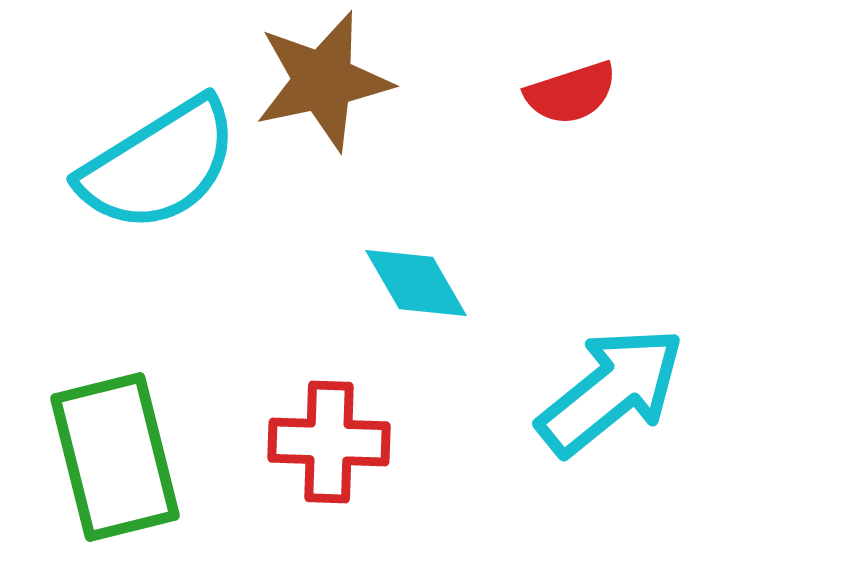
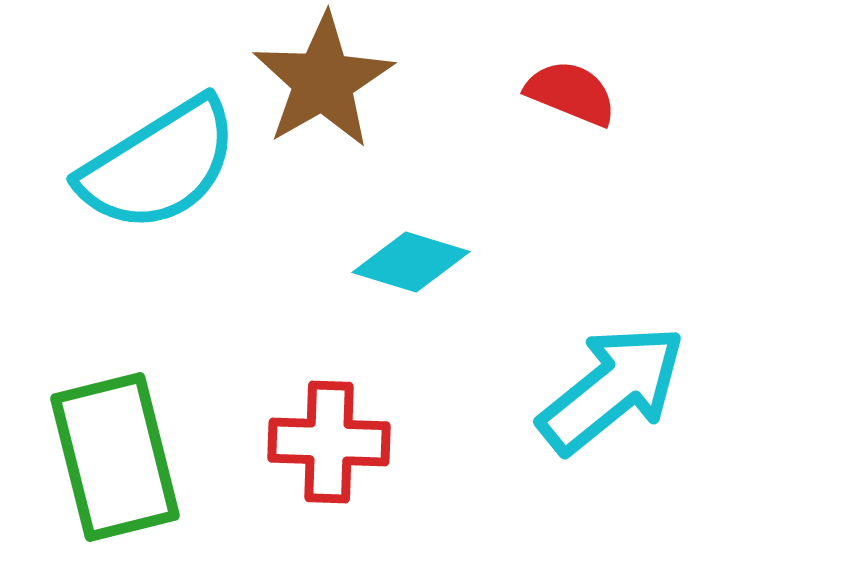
brown star: rotated 18 degrees counterclockwise
red semicircle: rotated 140 degrees counterclockwise
cyan diamond: moved 5 px left, 21 px up; rotated 43 degrees counterclockwise
cyan arrow: moved 1 px right, 2 px up
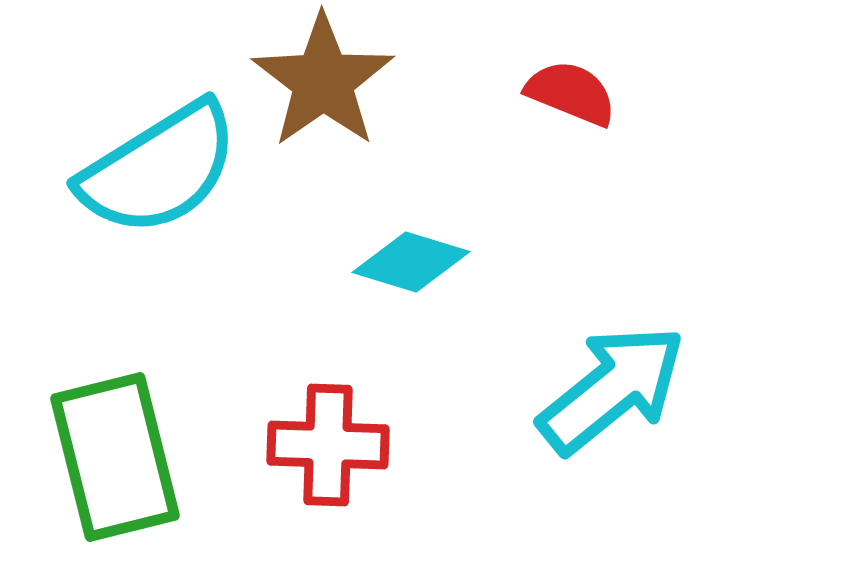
brown star: rotated 5 degrees counterclockwise
cyan semicircle: moved 4 px down
red cross: moved 1 px left, 3 px down
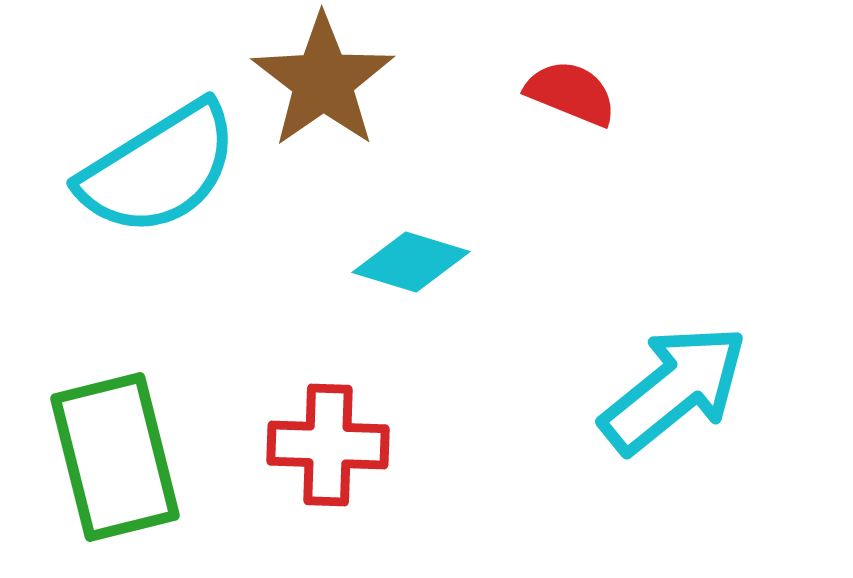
cyan arrow: moved 62 px right
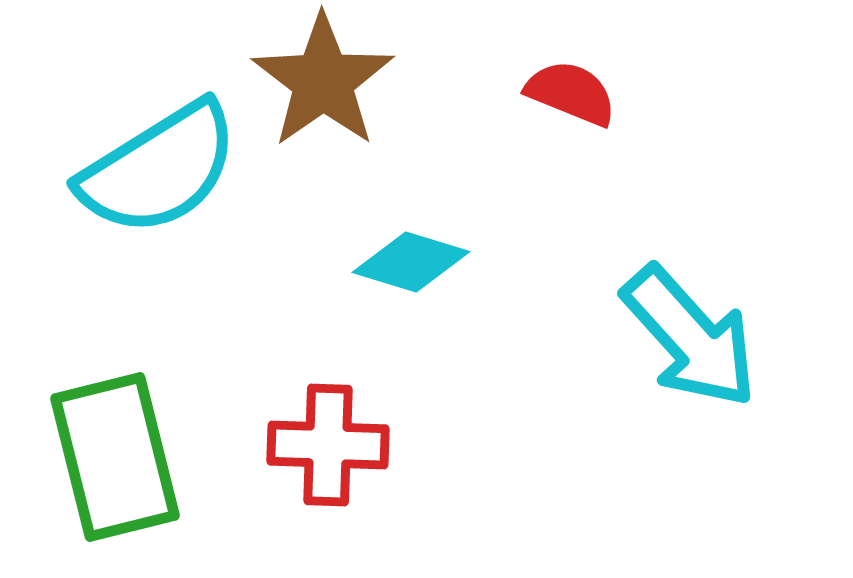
cyan arrow: moved 16 px right, 52 px up; rotated 87 degrees clockwise
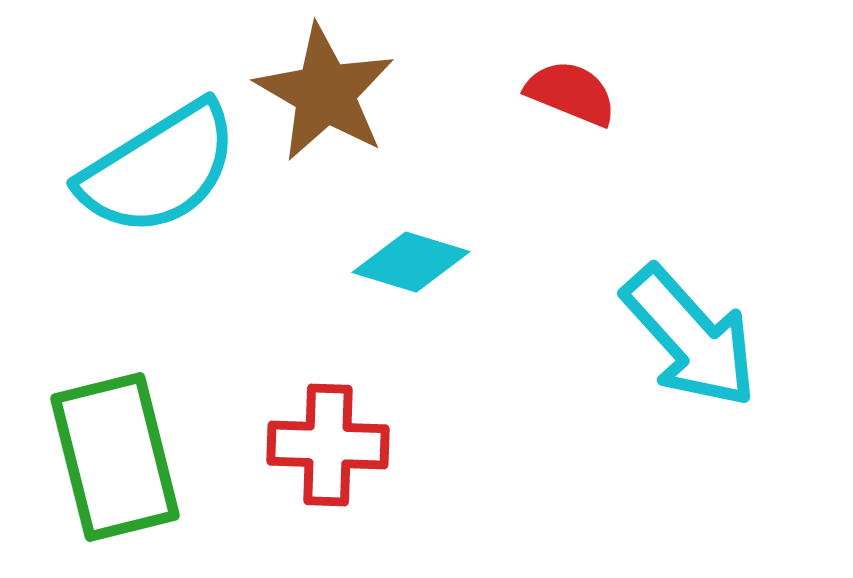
brown star: moved 2 px right, 12 px down; rotated 7 degrees counterclockwise
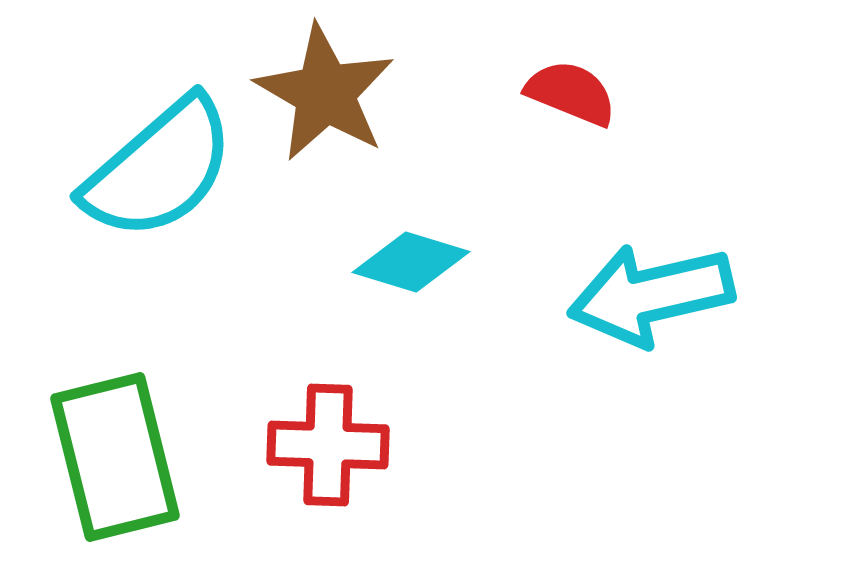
cyan semicircle: rotated 9 degrees counterclockwise
cyan arrow: moved 39 px left, 42 px up; rotated 119 degrees clockwise
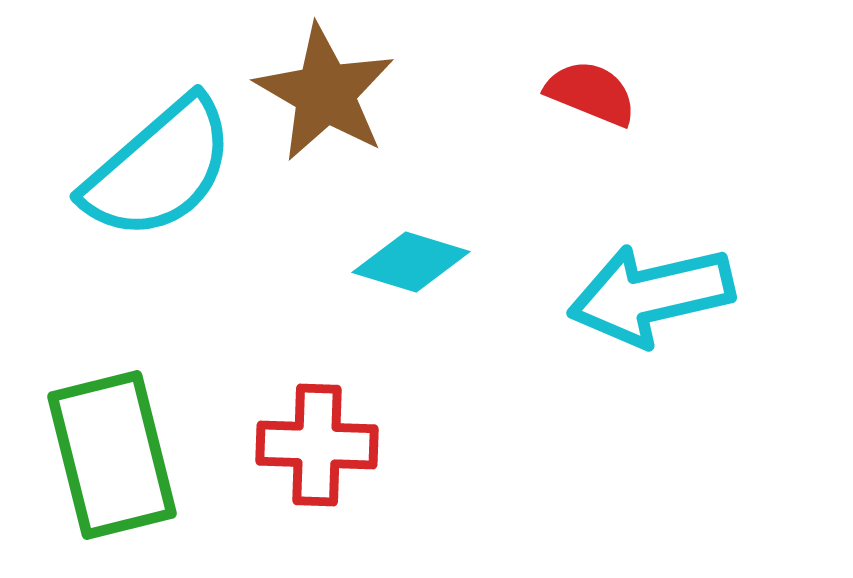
red semicircle: moved 20 px right
red cross: moved 11 px left
green rectangle: moved 3 px left, 2 px up
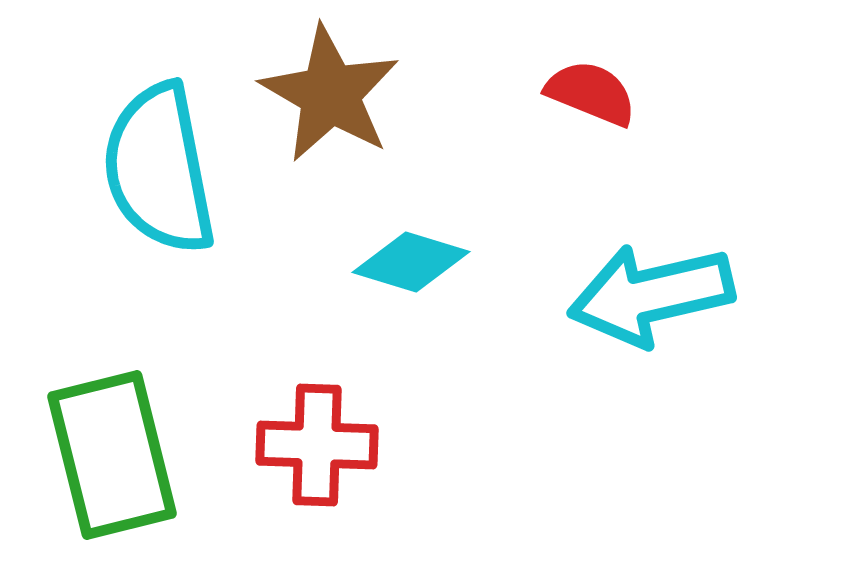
brown star: moved 5 px right, 1 px down
cyan semicircle: rotated 120 degrees clockwise
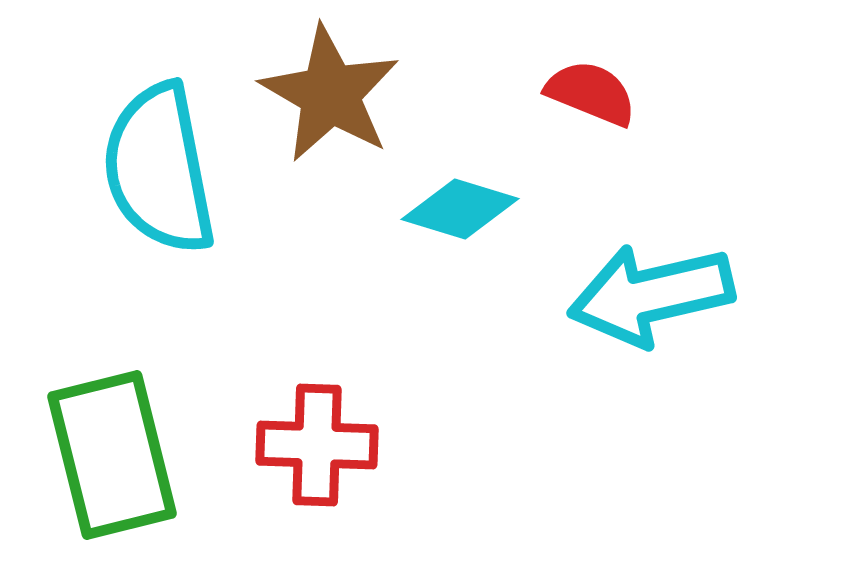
cyan diamond: moved 49 px right, 53 px up
